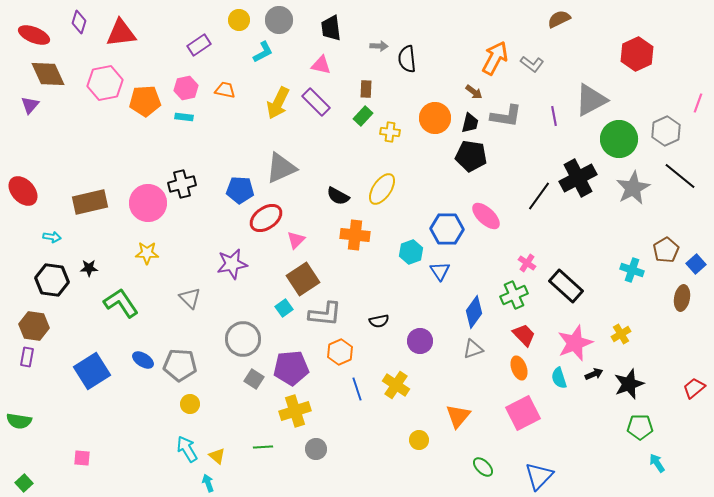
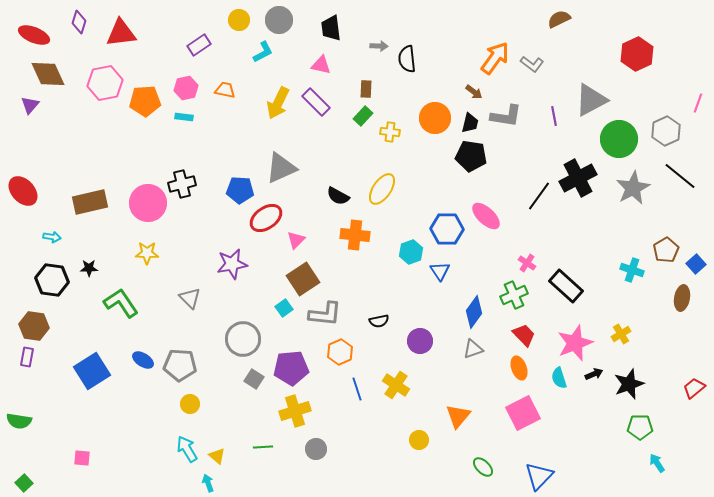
orange arrow at (495, 58): rotated 8 degrees clockwise
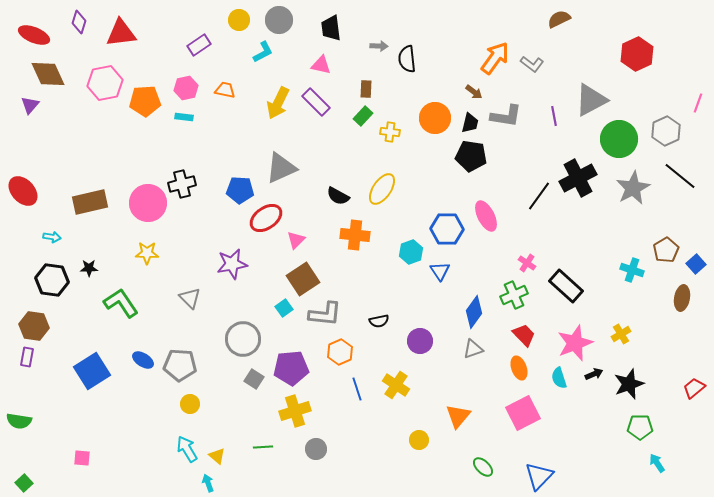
pink ellipse at (486, 216): rotated 20 degrees clockwise
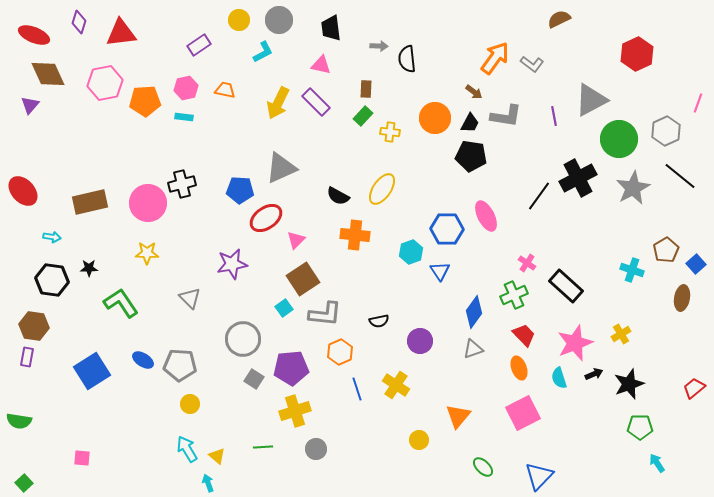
black trapezoid at (470, 123): rotated 15 degrees clockwise
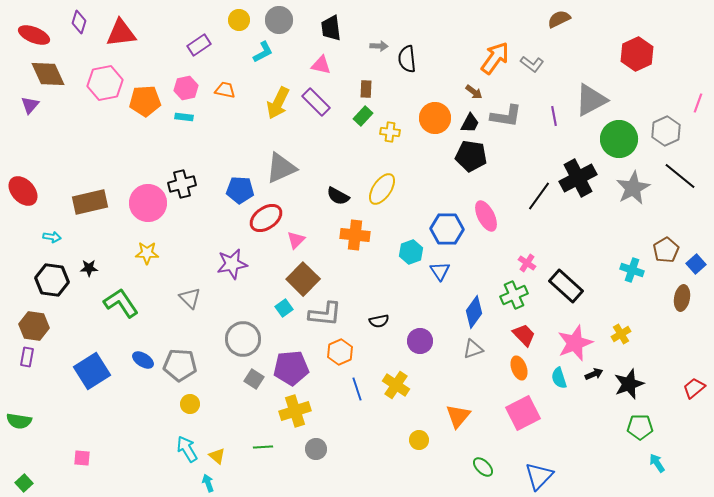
brown square at (303, 279): rotated 12 degrees counterclockwise
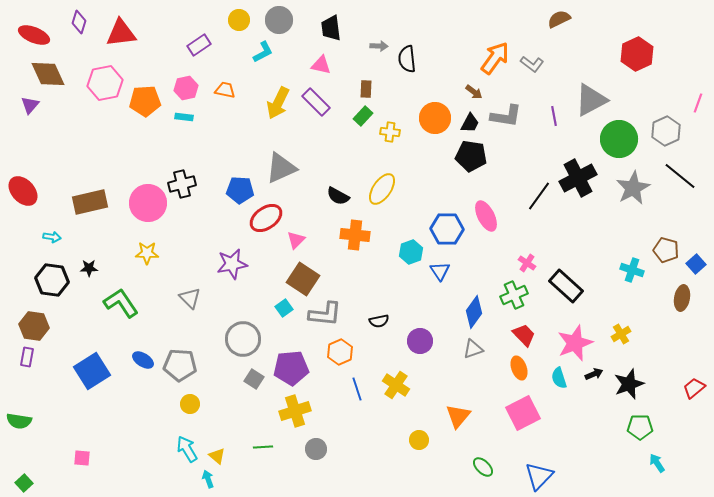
brown pentagon at (666, 250): rotated 25 degrees counterclockwise
brown square at (303, 279): rotated 12 degrees counterclockwise
cyan arrow at (208, 483): moved 4 px up
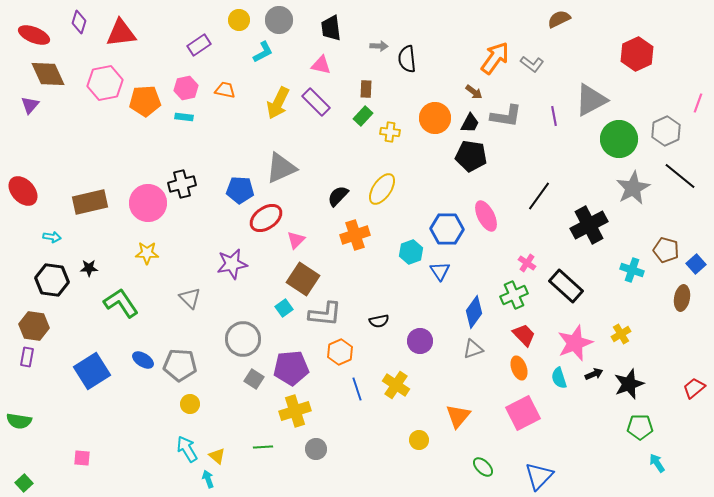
black cross at (578, 178): moved 11 px right, 47 px down
black semicircle at (338, 196): rotated 105 degrees clockwise
orange cross at (355, 235): rotated 24 degrees counterclockwise
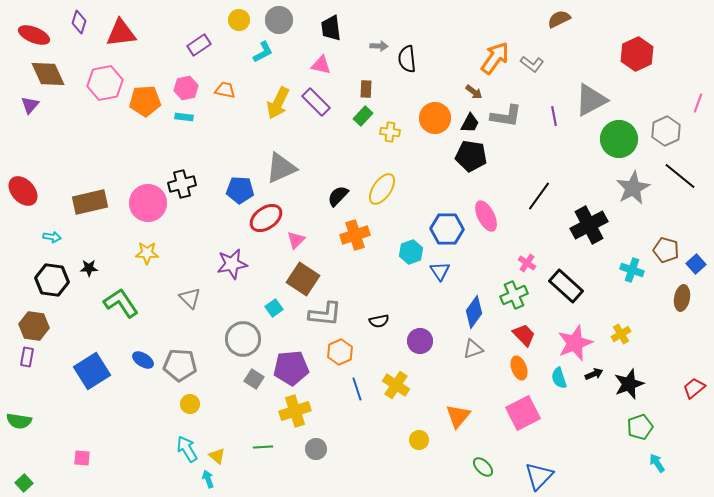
cyan square at (284, 308): moved 10 px left
green pentagon at (640, 427): rotated 20 degrees counterclockwise
